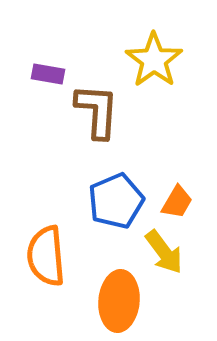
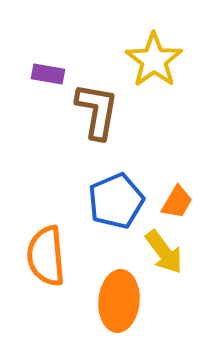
brown L-shape: rotated 6 degrees clockwise
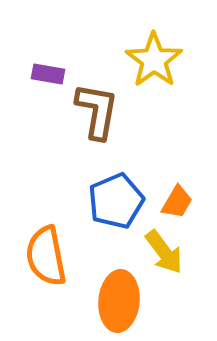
orange semicircle: rotated 6 degrees counterclockwise
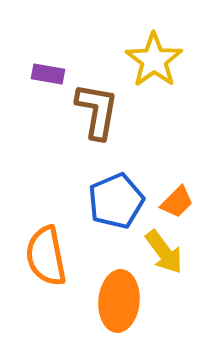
orange trapezoid: rotated 15 degrees clockwise
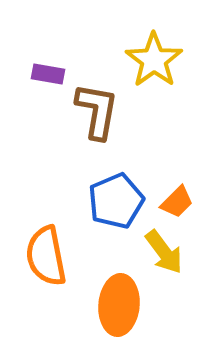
orange ellipse: moved 4 px down
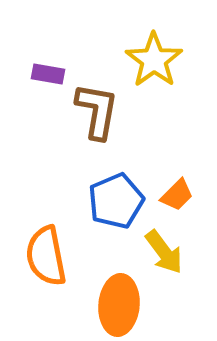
orange trapezoid: moved 7 px up
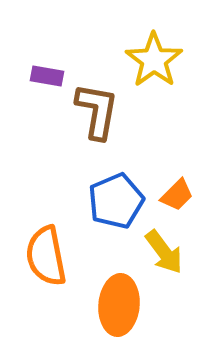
purple rectangle: moved 1 px left, 2 px down
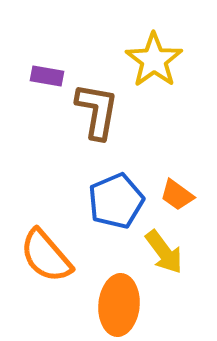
orange trapezoid: rotated 81 degrees clockwise
orange semicircle: rotated 30 degrees counterclockwise
